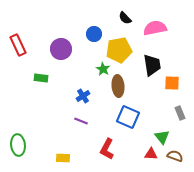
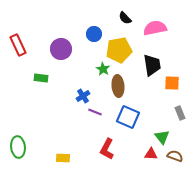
purple line: moved 14 px right, 9 px up
green ellipse: moved 2 px down
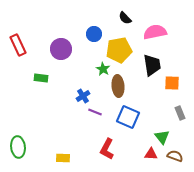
pink semicircle: moved 4 px down
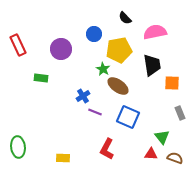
brown ellipse: rotated 50 degrees counterclockwise
brown semicircle: moved 2 px down
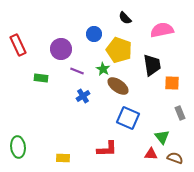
pink semicircle: moved 7 px right, 2 px up
yellow pentagon: rotated 30 degrees clockwise
purple line: moved 18 px left, 41 px up
blue square: moved 1 px down
red L-shape: rotated 120 degrees counterclockwise
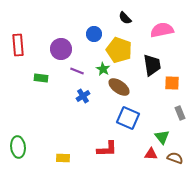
red rectangle: rotated 20 degrees clockwise
brown ellipse: moved 1 px right, 1 px down
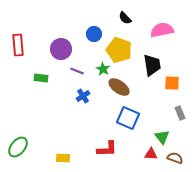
green ellipse: rotated 45 degrees clockwise
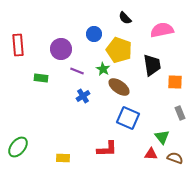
orange square: moved 3 px right, 1 px up
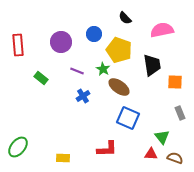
purple circle: moved 7 px up
green rectangle: rotated 32 degrees clockwise
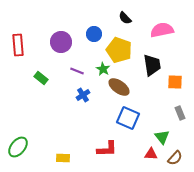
blue cross: moved 1 px up
brown semicircle: rotated 112 degrees clockwise
